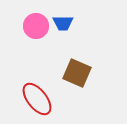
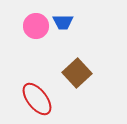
blue trapezoid: moved 1 px up
brown square: rotated 24 degrees clockwise
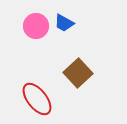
blue trapezoid: moved 1 px right, 1 px down; rotated 30 degrees clockwise
brown square: moved 1 px right
